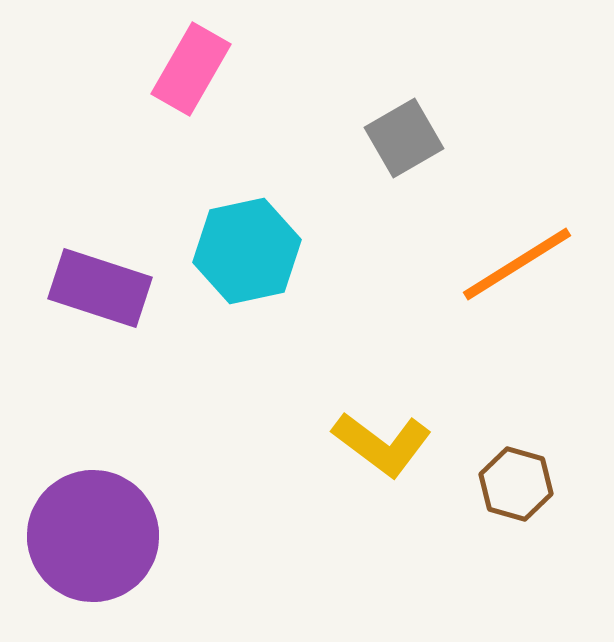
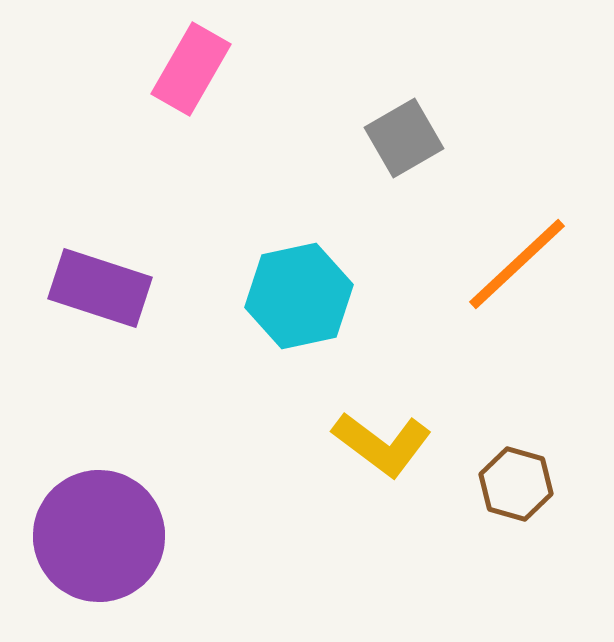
cyan hexagon: moved 52 px right, 45 px down
orange line: rotated 11 degrees counterclockwise
purple circle: moved 6 px right
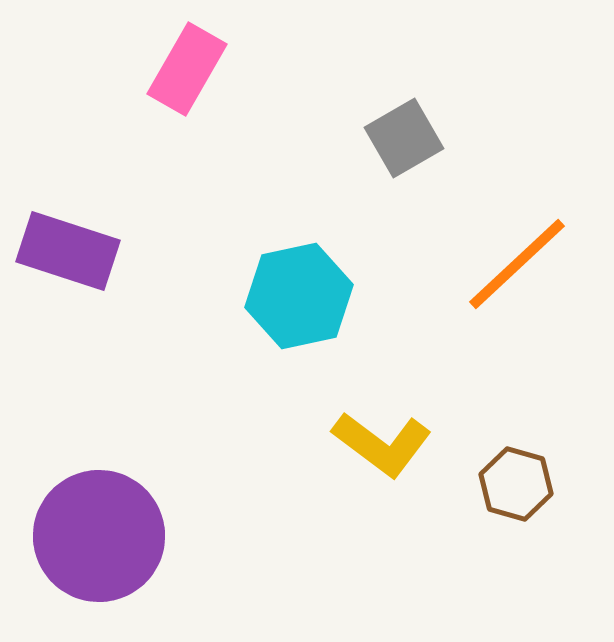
pink rectangle: moved 4 px left
purple rectangle: moved 32 px left, 37 px up
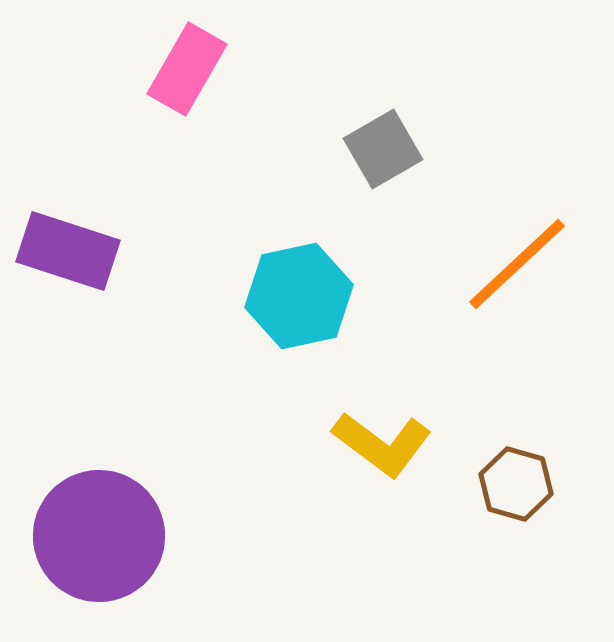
gray square: moved 21 px left, 11 px down
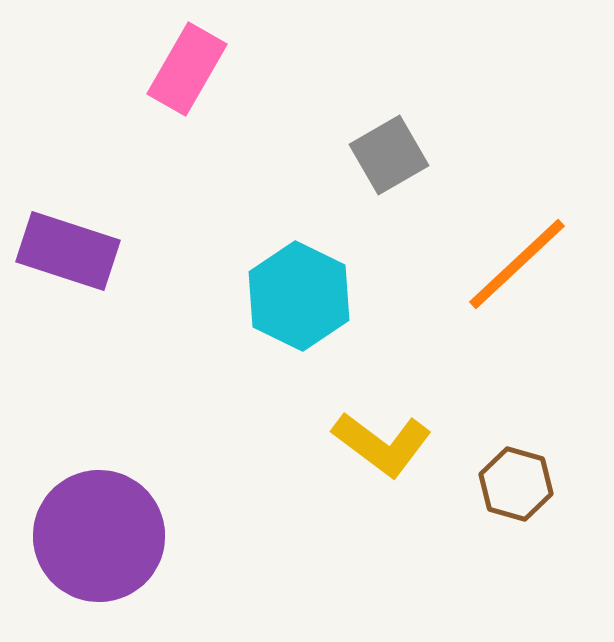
gray square: moved 6 px right, 6 px down
cyan hexagon: rotated 22 degrees counterclockwise
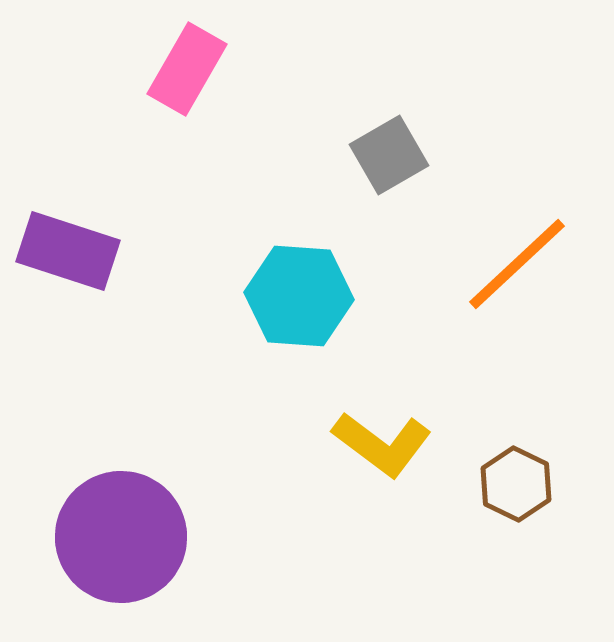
cyan hexagon: rotated 22 degrees counterclockwise
brown hexagon: rotated 10 degrees clockwise
purple circle: moved 22 px right, 1 px down
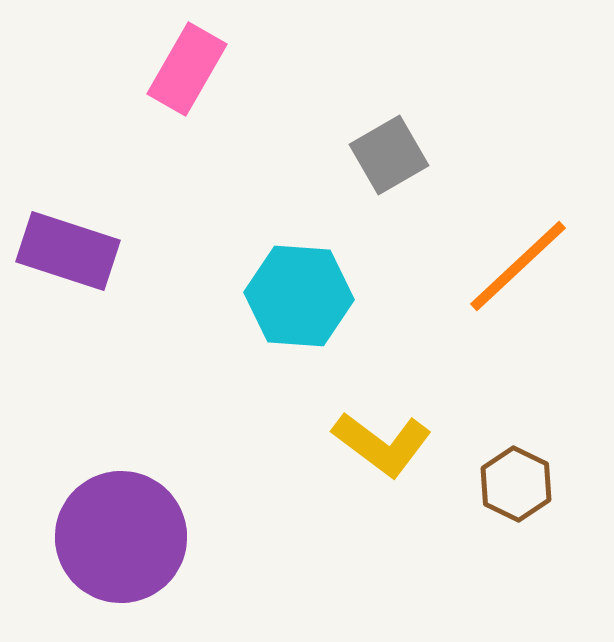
orange line: moved 1 px right, 2 px down
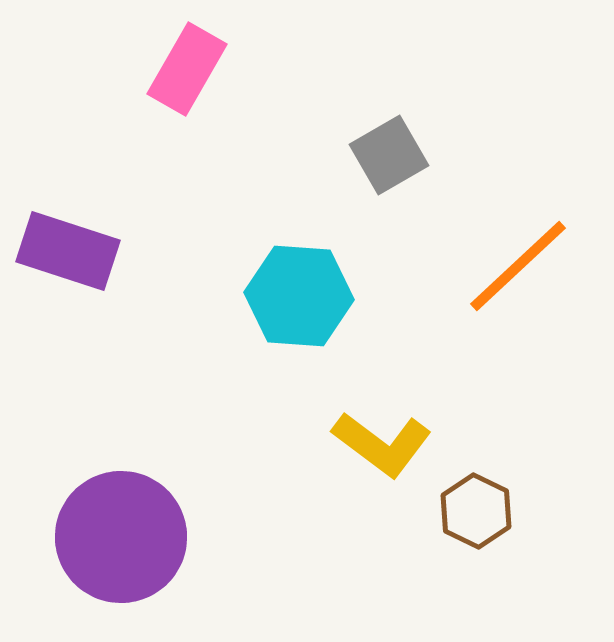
brown hexagon: moved 40 px left, 27 px down
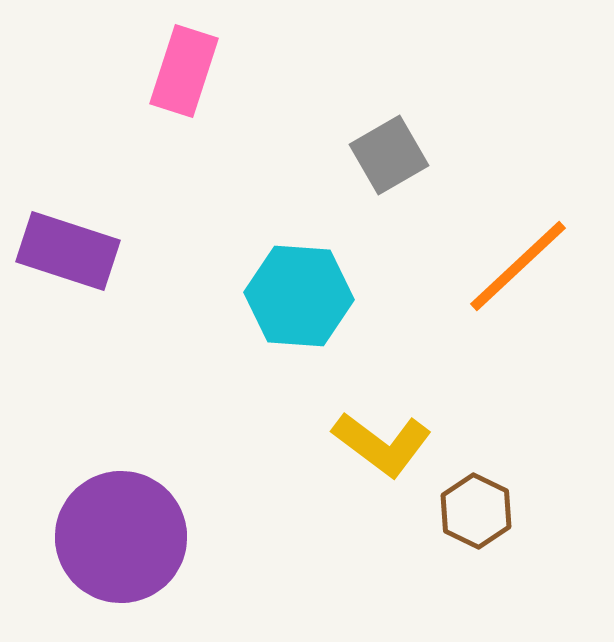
pink rectangle: moved 3 px left, 2 px down; rotated 12 degrees counterclockwise
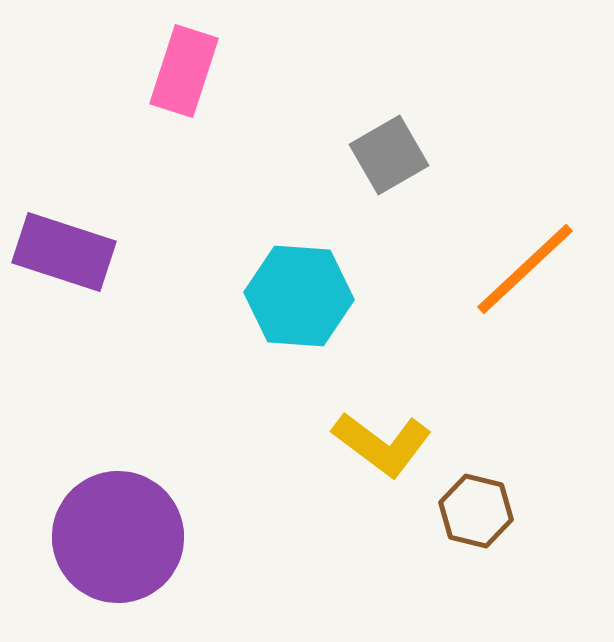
purple rectangle: moved 4 px left, 1 px down
orange line: moved 7 px right, 3 px down
brown hexagon: rotated 12 degrees counterclockwise
purple circle: moved 3 px left
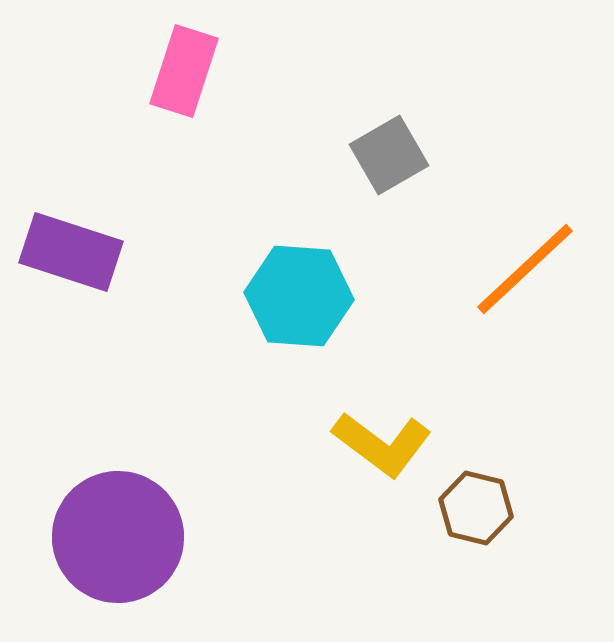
purple rectangle: moved 7 px right
brown hexagon: moved 3 px up
